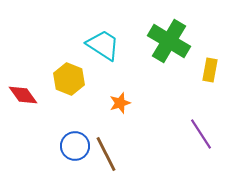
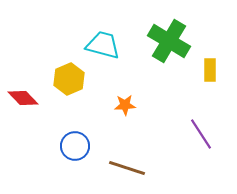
cyan trapezoid: rotated 18 degrees counterclockwise
yellow rectangle: rotated 10 degrees counterclockwise
yellow hexagon: rotated 16 degrees clockwise
red diamond: moved 3 px down; rotated 8 degrees counterclockwise
orange star: moved 5 px right, 2 px down; rotated 15 degrees clockwise
brown line: moved 21 px right, 14 px down; rotated 45 degrees counterclockwise
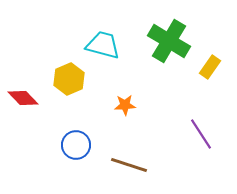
yellow rectangle: moved 3 px up; rotated 35 degrees clockwise
blue circle: moved 1 px right, 1 px up
brown line: moved 2 px right, 3 px up
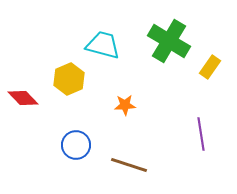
purple line: rotated 24 degrees clockwise
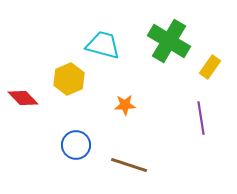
purple line: moved 16 px up
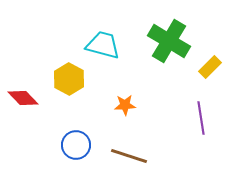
yellow rectangle: rotated 10 degrees clockwise
yellow hexagon: rotated 8 degrees counterclockwise
brown line: moved 9 px up
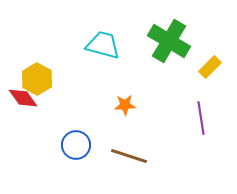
yellow hexagon: moved 32 px left
red diamond: rotated 8 degrees clockwise
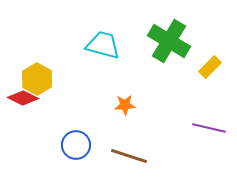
red diamond: rotated 28 degrees counterclockwise
purple line: moved 8 px right, 10 px down; rotated 68 degrees counterclockwise
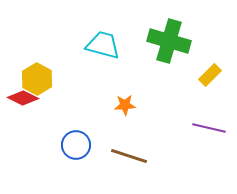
green cross: rotated 15 degrees counterclockwise
yellow rectangle: moved 8 px down
